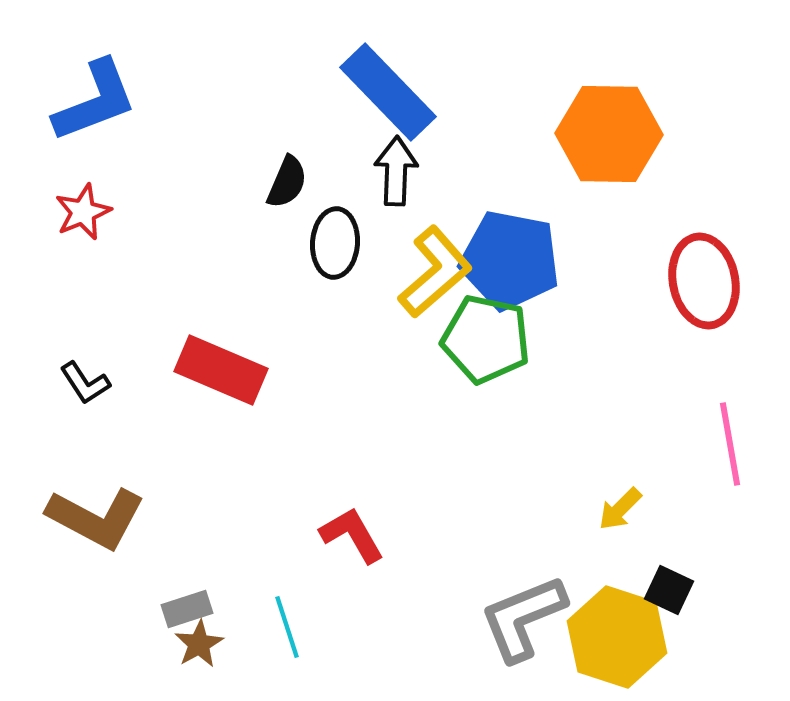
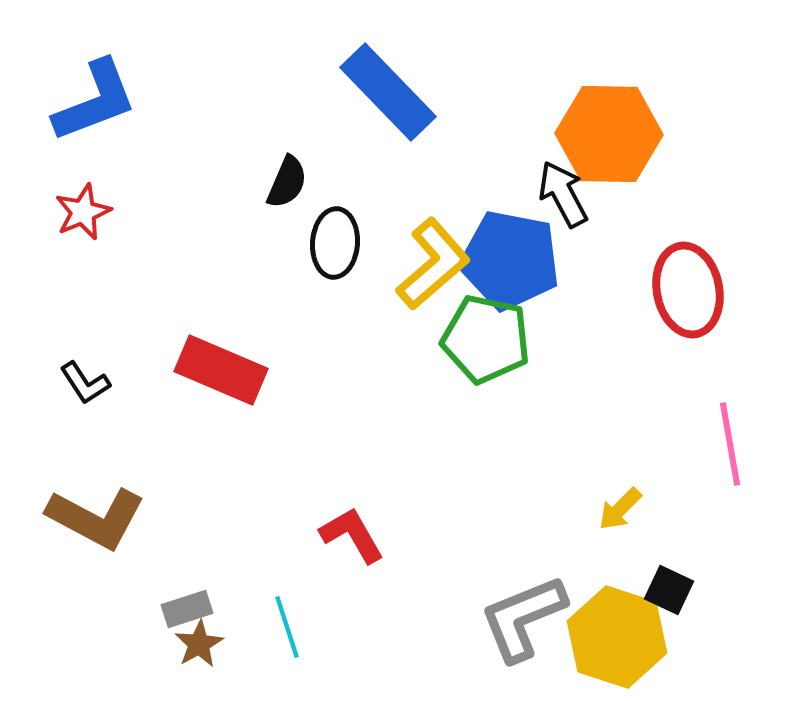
black arrow: moved 167 px right, 23 px down; rotated 30 degrees counterclockwise
yellow L-shape: moved 2 px left, 8 px up
red ellipse: moved 16 px left, 9 px down
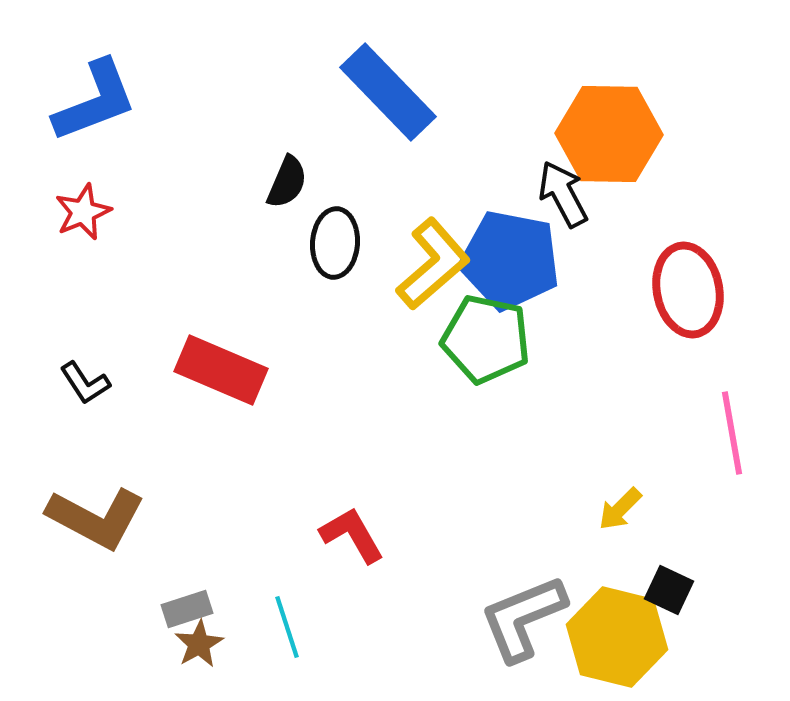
pink line: moved 2 px right, 11 px up
yellow hexagon: rotated 4 degrees counterclockwise
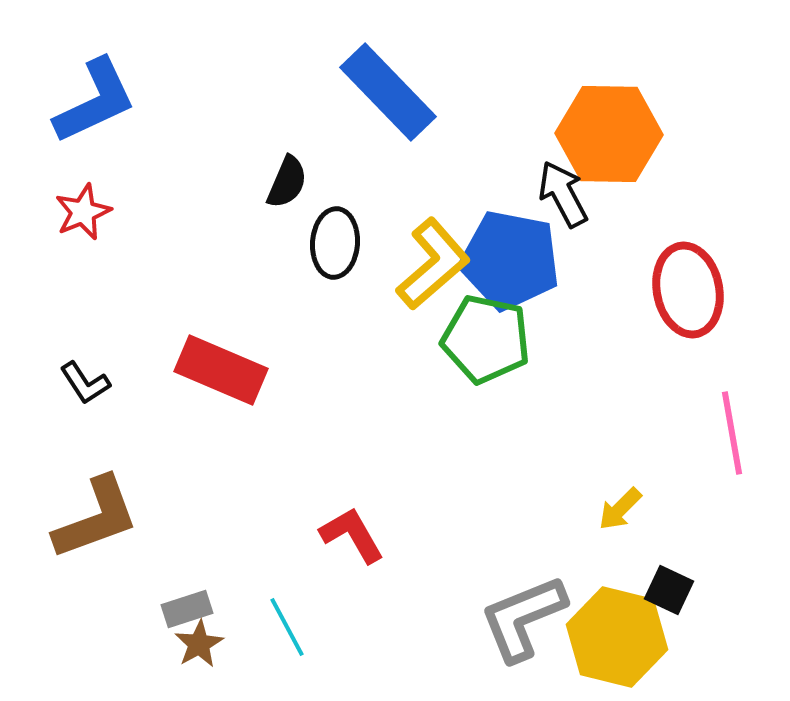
blue L-shape: rotated 4 degrees counterclockwise
brown L-shape: rotated 48 degrees counterclockwise
cyan line: rotated 10 degrees counterclockwise
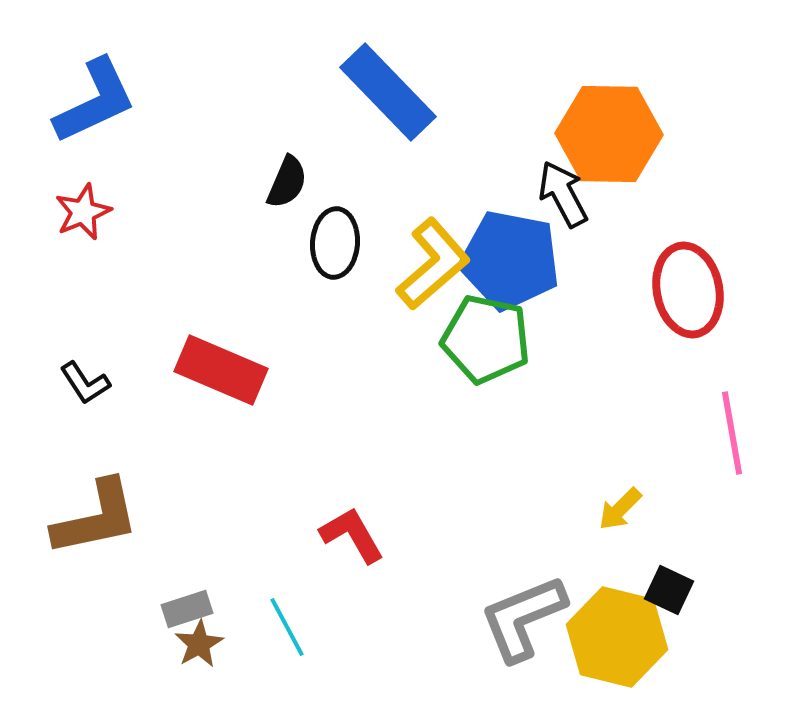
brown L-shape: rotated 8 degrees clockwise
